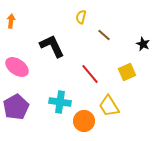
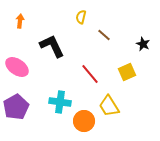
orange arrow: moved 9 px right
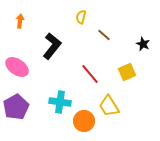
black L-shape: rotated 64 degrees clockwise
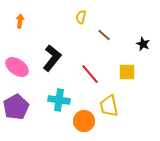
black L-shape: moved 12 px down
yellow square: rotated 24 degrees clockwise
cyan cross: moved 1 px left, 2 px up
yellow trapezoid: rotated 20 degrees clockwise
